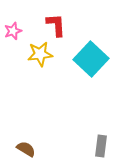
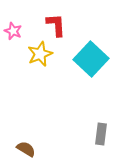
pink star: rotated 30 degrees counterclockwise
yellow star: rotated 15 degrees counterclockwise
gray rectangle: moved 12 px up
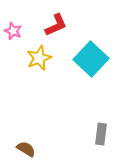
red L-shape: rotated 70 degrees clockwise
yellow star: moved 1 px left, 4 px down
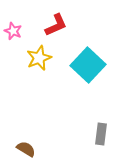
cyan square: moved 3 px left, 6 px down
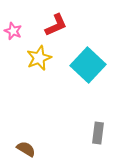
gray rectangle: moved 3 px left, 1 px up
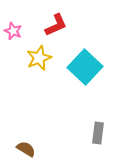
cyan square: moved 3 px left, 2 px down
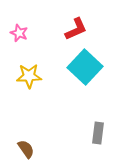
red L-shape: moved 20 px right, 4 px down
pink star: moved 6 px right, 2 px down
yellow star: moved 10 px left, 18 px down; rotated 20 degrees clockwise
brown semicircle: rotated 24 degrees clockwise
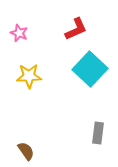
cyan square: moved 5 px right, 2 px down
brown semicircle: moved 2 px down
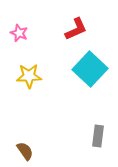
gray rectangle: moved 3 px down
brown semicircle: moved 1 px left
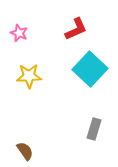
gray rectangle: moved 4 px left, 7 px up; rotated 10 degrees clockwise
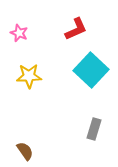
cyan square: moved 1 px right, 1 px down
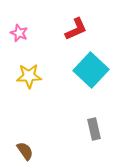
gray rectangle: rotated 30 degrees counterclockwise
